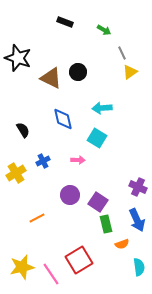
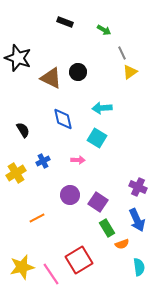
green rectangle: moved 1 px right, 4 px down; rotated 18 degrees counterclockwise
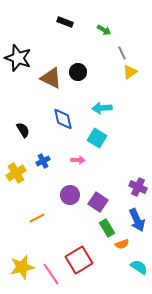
cyan semicircle: rotated 48 degrees counterclockwise
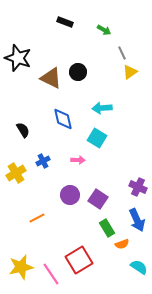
purple square: moved 3 px up
yellow star: moved 1 px left
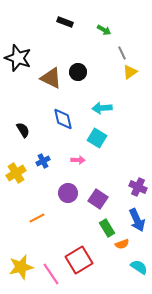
purple circle: moved 2 px left, 2 px up
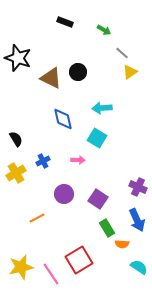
gray line: rotated 24 degrees counterclockwise
black semicircle: moved 7 px left, 9 px down
purple circle: moved 4 px left, 1 px down
orange semicircle: rotated 24 degrees clockwise
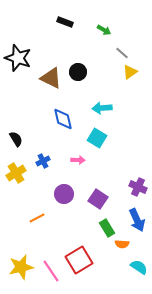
pink line: moved 3 px up
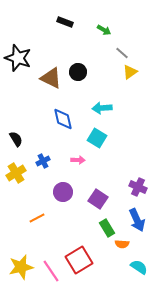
purple circle: moved 1 px left, 2 px up
